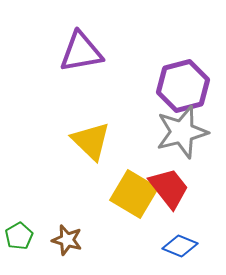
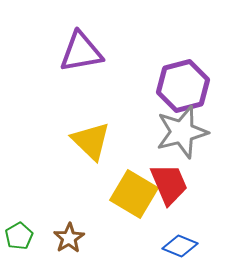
red trapezoid: moved 4 px up; rotated 15 degrees clockwise
brown star: moved 2 px right, 2 px up; rotated 24 degrees clockwise
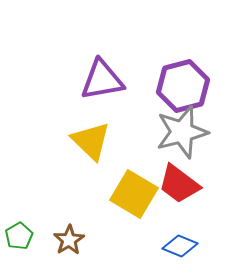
purple triangle: moved 21 px right, 28 px down
red trapezoid: moved 10 px right; rotated 150 degrees clockwise
brown star: moved 2 px down
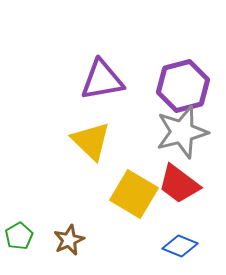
brown star: rotated 8 degrees clockwise
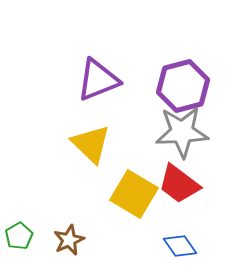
purple triangle: moved 4 px left; rotated 12 degrees counterclockwise
gray star: rotated 12 degrees clockwise
yellow triangle: moved 3 px down
blue diamond: rotated 32 degrees clockwise
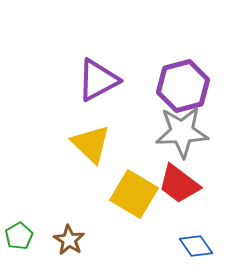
purple triangle: rotated 6 degrees counterclockwise
brown star: rotated 16 degrees counterclockwise
blue diamond: moved 16 px right
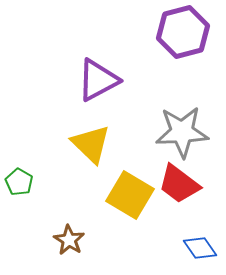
purple hexagon: moved 54 px up
yellow square: moved 4 px left, 1 px down
green pentagon: moved 54 px up; rotated 12 degrees counterclockwise
blue diamond: moved 4 px right, 2 px down
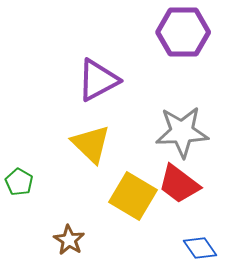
purple hexagon: rotated 15 degrees clockwise
yellow square: moved 3 px right, 1 px down
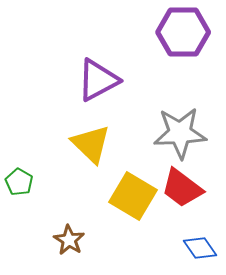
gray star: moved 2 px left, 1 px down
red trapezoid: moved 3 px right, 4 px down
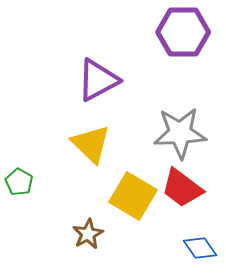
brown star: moved 19 px right, 6 px up; rotated 12 degrees clockwise
